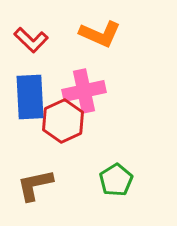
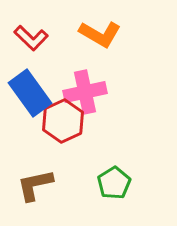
orange L-shape: rotated 6 degrees clockwise
red L-shape: moved 2 px up
pink cross: moved 1 px right, 1 px down
blue rectangle: moved 4 px up; rotated 33 degrees counterclockwise
green pentagon: moved 2 px left, 3 px down
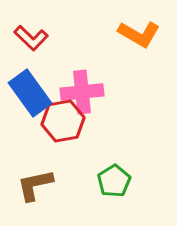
orange L-shape: moved 39 px right
pink cross: moved 3 px left; rotated 6 degrees clockwise
red hexagon: rotated 15 degrees clockwise
green pentagon: moved 2 px up
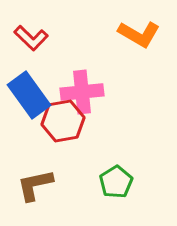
blue rectangle: moved 1 px left, 2 px down
green pentagon: moved 2 px right, 1 px down
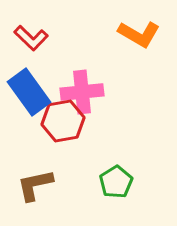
blue rectangle: moved 3 px up
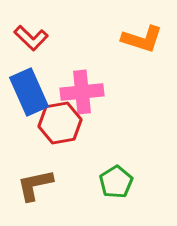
orange L-shape: moved 3 px right, 5 px down; rotated 12 degrees counterclockwise
blue rectangle: rotated 12 degrees clockwise
red hexagon: moved 3 px left, 2 px down
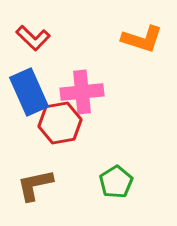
red L-shape: moved 2 px right
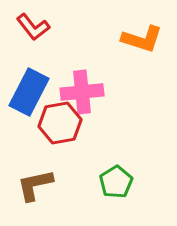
red L-shape: moved 11 px up; rotated 8 degrees clockwise
blue rectangle: rotated 51 degrees clockwise
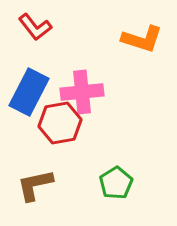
red L-shape: moved 2 px right
green pentagon: moved 1 px down
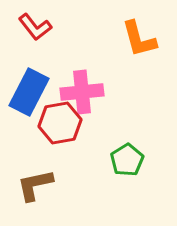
orange L-shape: moved 3 px left; rotated 57 degrees clockwise
green pentagon: moved 11 px right, 23 px up
